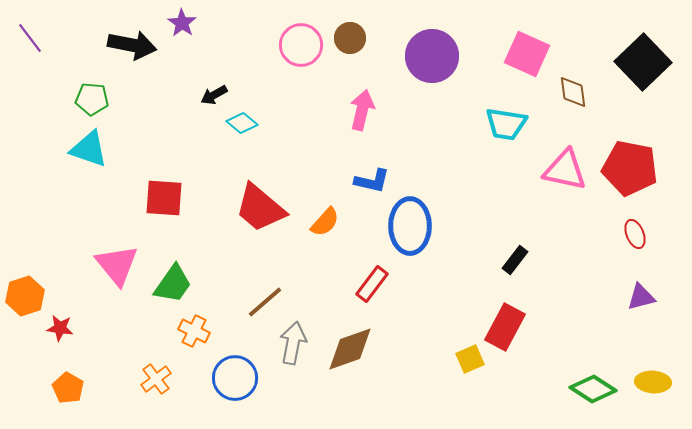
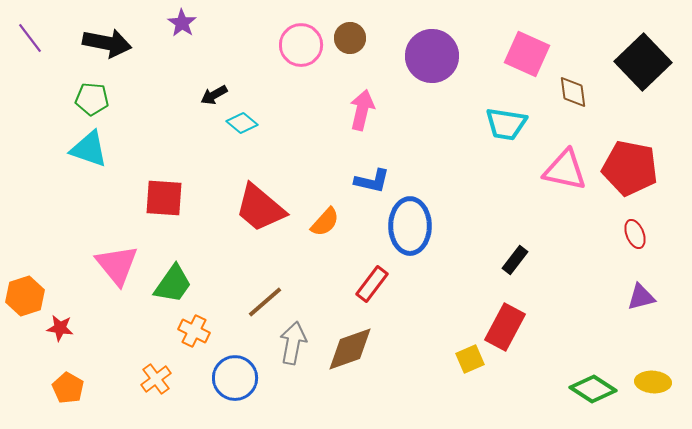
black arrow at (132, 45): moved 25 px left, 2 px up
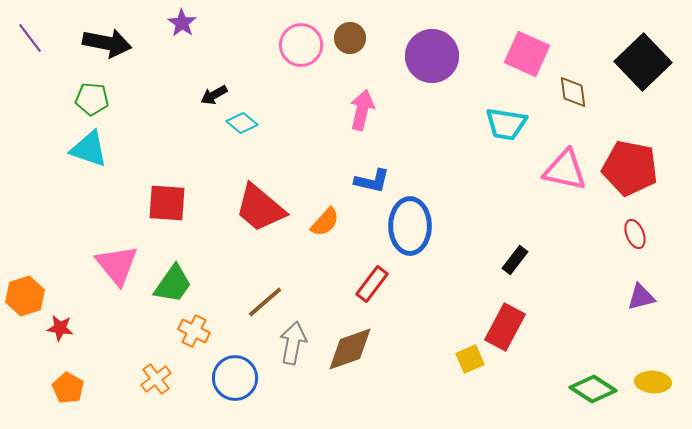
red square at (164, 198): moved 3 px right, 5 px down
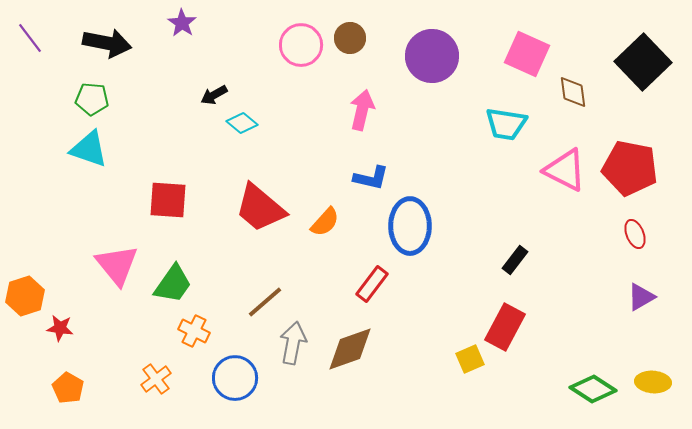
pink triangle at (565, 170): rotated 15 degrees clockwise
blue L-shape at (372, 181): moved 1 px left, 3 px up
red square at (167, 203): moved 1 px right, 3 px up
purple triangle at (641, 297): rotated 16 degrees counterclockwise
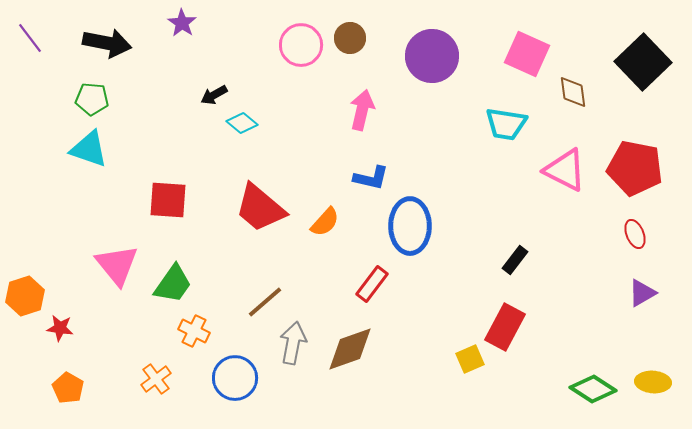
red pentagon at (630, 168): moved 5 px right
purple triangle at (641, 297): moved 1 px right, 4 px up
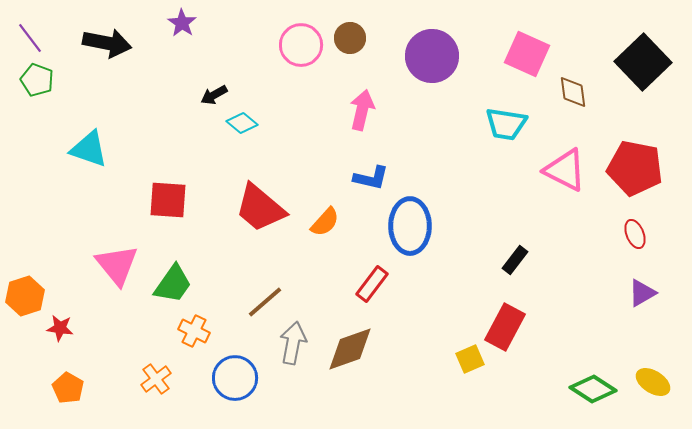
green pentagon at (92, 99): moved 55 px left, 19 px up; rotated 16 degrees clockwise
yellow ellipse at (653, 382): rotated 28 degrees clockwise
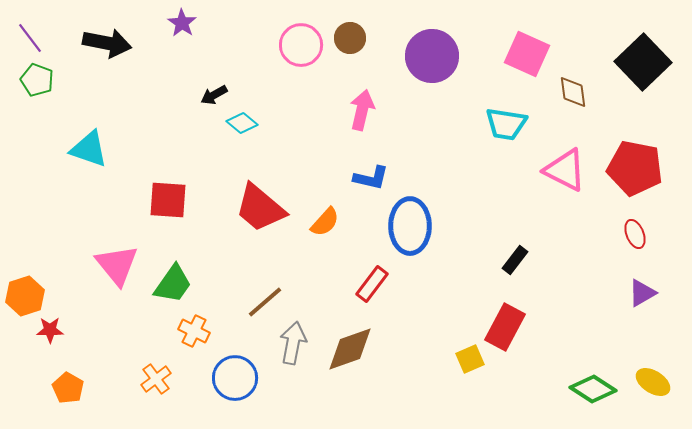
red star at (60, 328): moved 10 px left, 2 px down; rotated 8 degrees counterclockwise
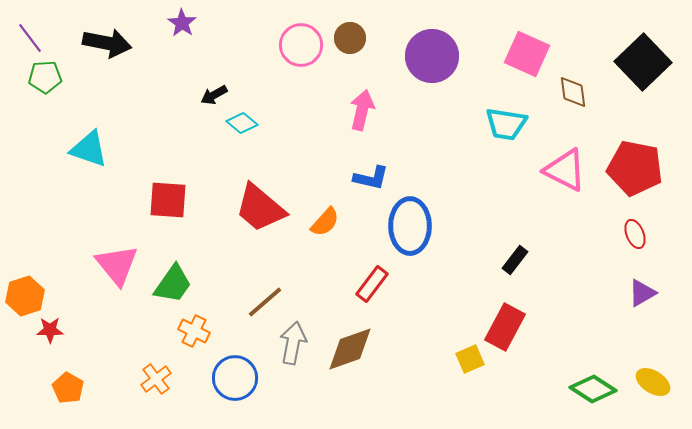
green pentagon at (37, 80): moved 8 px right, 3 px up; rotated 24 degrees counterclockwise
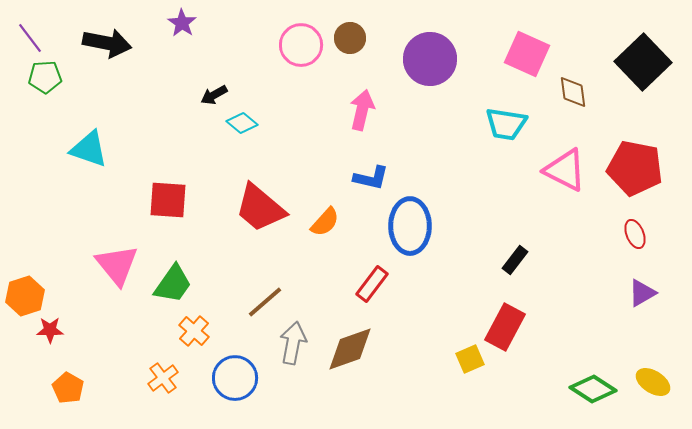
purple circle at (432, 56): moved 2 px left, 3 px down
orange cross at (194, 331): rotated 16 degrees clockwise
orange cross at (156, 379): moved 7 px right, 1 px up
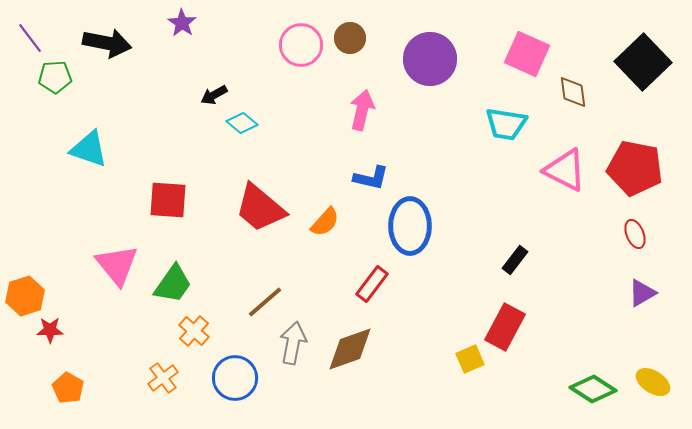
green pentagon at (45, 77): moved 10 px right
